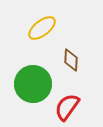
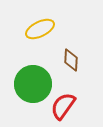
yellow ellipse: moved 2 px left, 1 px down; rotated 12 degrees clockwise
red semicircle: moved 4 px left, 1 px up
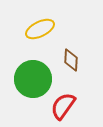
green circle: moved 5 px up
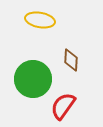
yellow ellipse: moved 9 px up; rotated 36 degrees clockwise
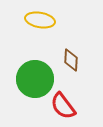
green circle: moved 2 px right
red semicircle: rotated 72 degrees counterclockwise
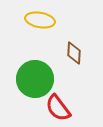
brown diamond: moved 3 px right, 7 px up
red semicircle: moved 5 px left, 2 px down
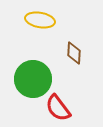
green circle: moved 2 px left
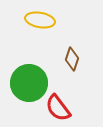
brown diamond: moved 2 px left, 6 px down; rotated 15 degrees clockwise
green circle: moved 4 px left, 4 px down
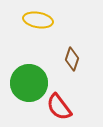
yellow ellipse: moved 2 px left
red semicircle: moved 1 px right, 1 px up
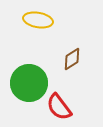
brown diamond: rotated 40 degrees clockwise
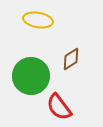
brown diamond: moved 1 px left
green circle: moved 2 px right, 7 px up
